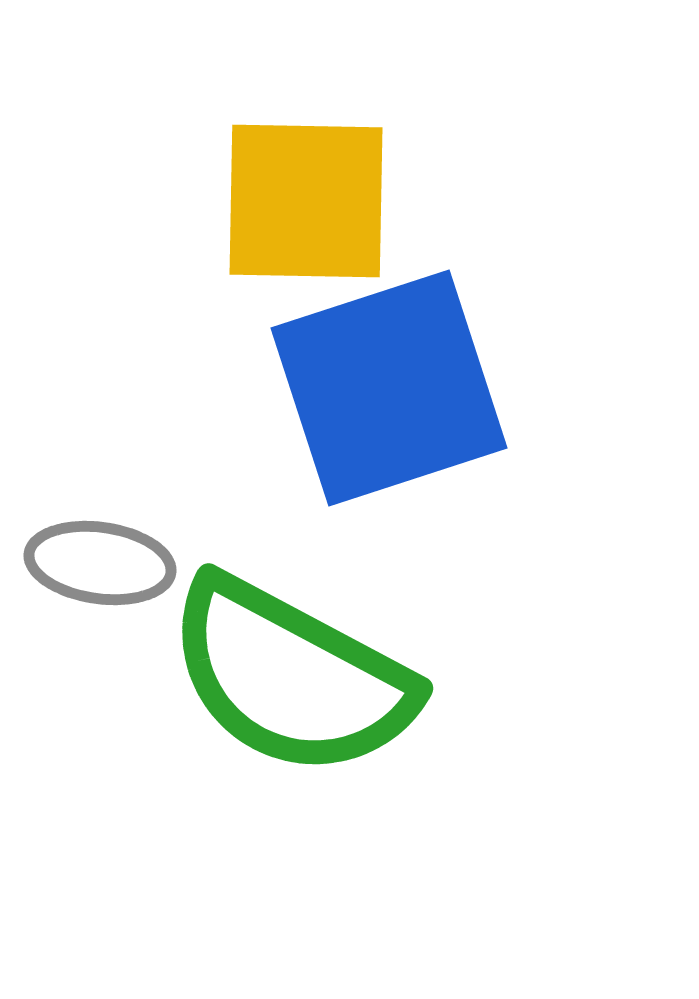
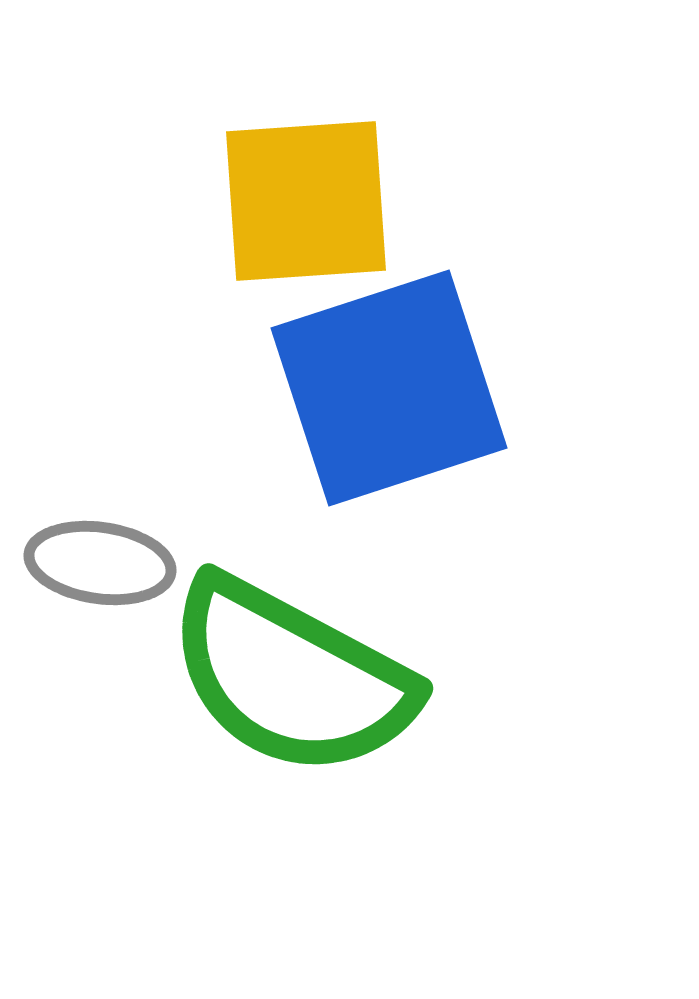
yellow square: rotated 5 degrees counterclockwise
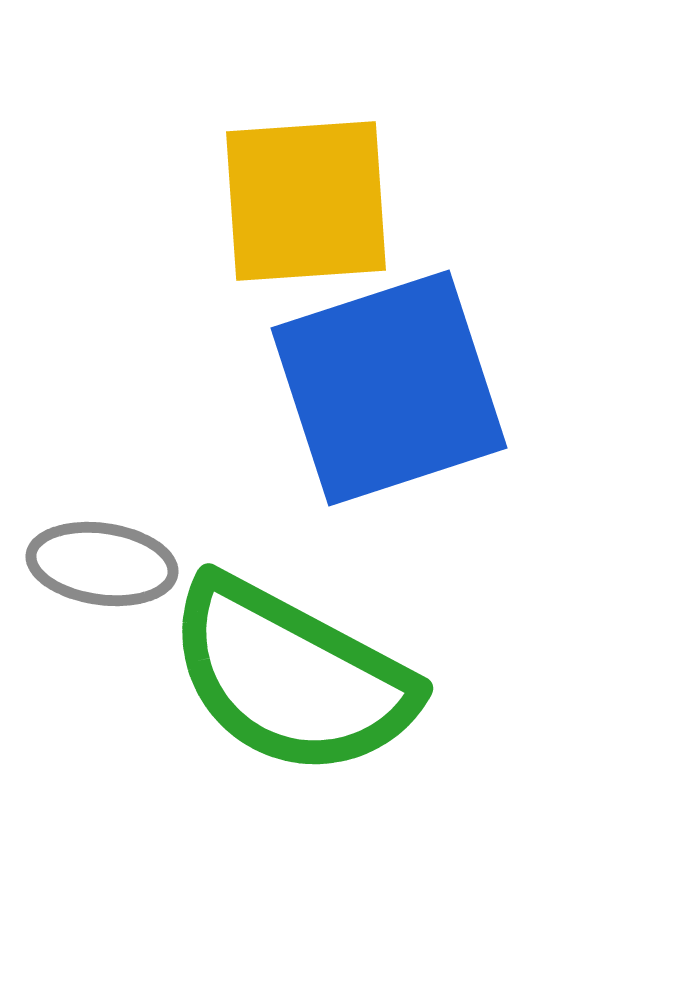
gray ellipse: moved 2 px right, 1 px down
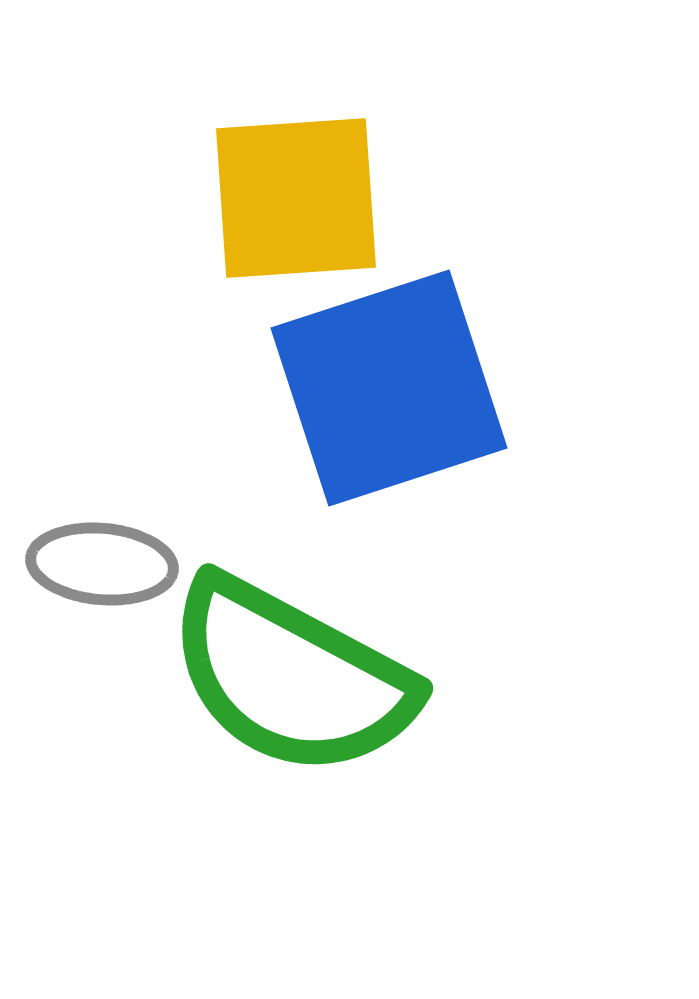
yellow square: moved 10 px left, 3 px up
gray ellipse: rotated 3 degrees counterclockwise
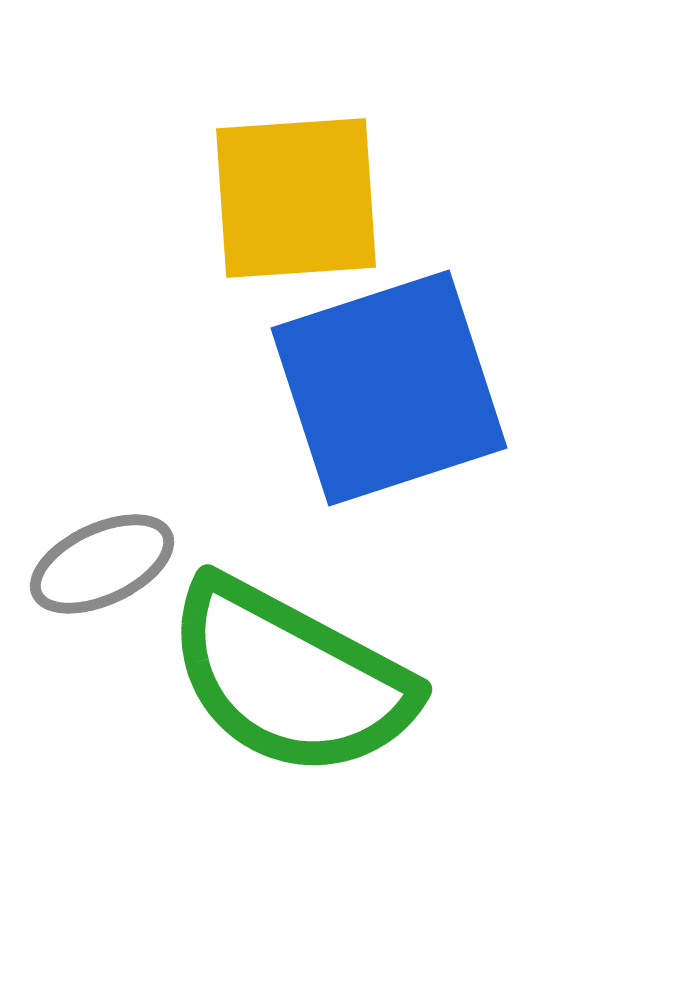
gray ellipse: rotated 30 degrees counterclockwise
green semicircle: moved 1 px left, 1 px down
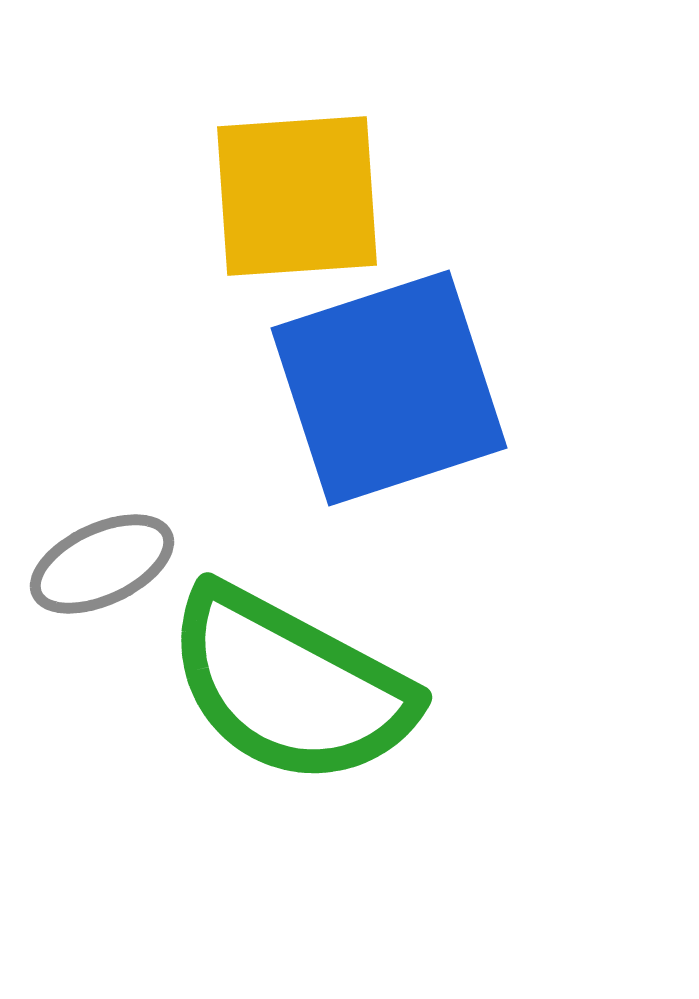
yellow square: moved 1 px right, 2 px up
green semicircle: moved 8 px down
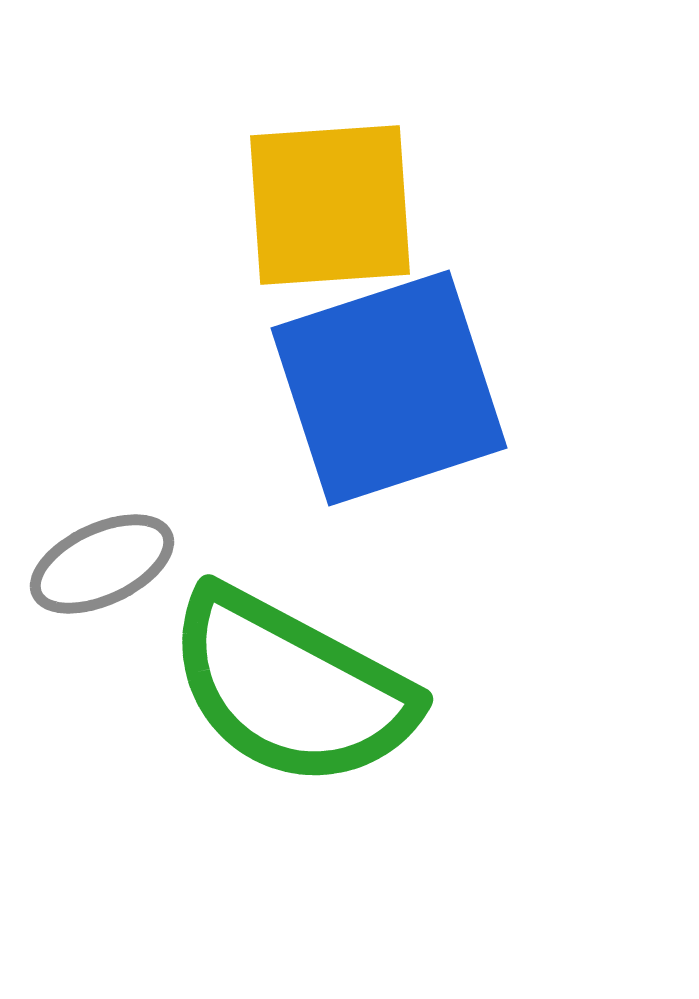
yellow square: moved 33 px right, 9 px down
green semicircle: moved 1 px right, 2 px down
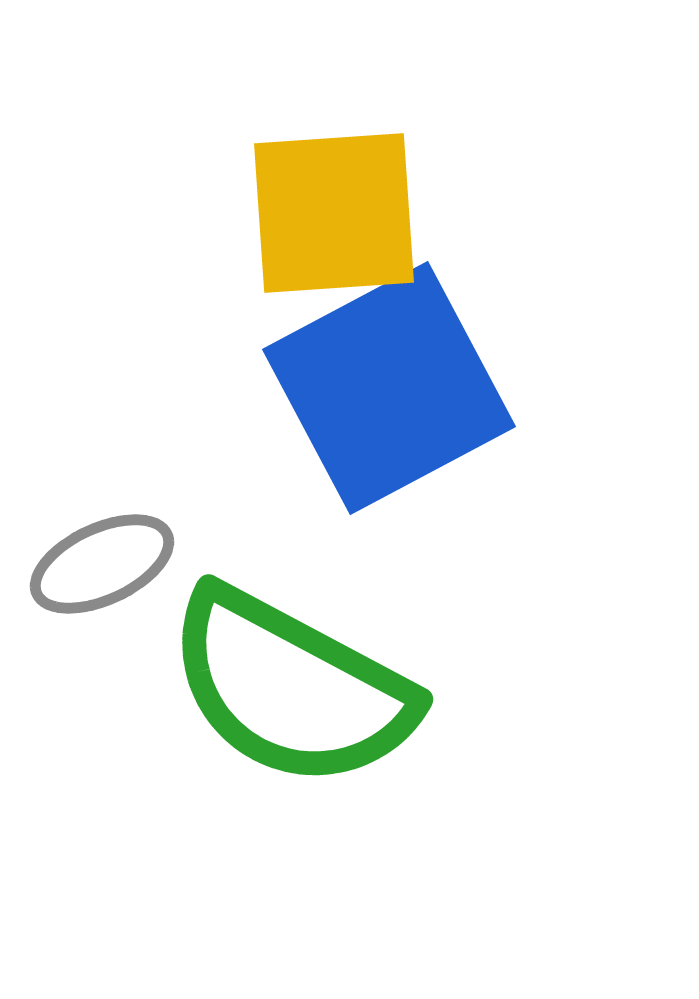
yellow square: moved 4 px right, 8 px down
blue square: rotated 10 degrees counterclockwise
